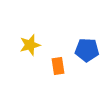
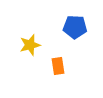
blue pentagon: moved 12 px left, 23 px up
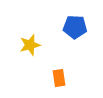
orange rectangle: moved 1 px right, 12 px down
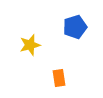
blue pentagon: rotated 20 degrees counterclockwise
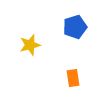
orange rectangle: moved 14 px right
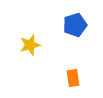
blue pentagon: moved 2 px up
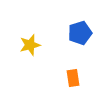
blue pentagon: moved 5 px right, 8 px down
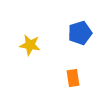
yellow star: rotated 25 degrees clockwise
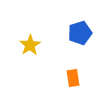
yellow star: rotated 30 degrees clockwise
